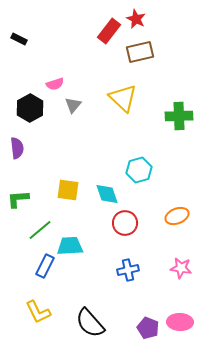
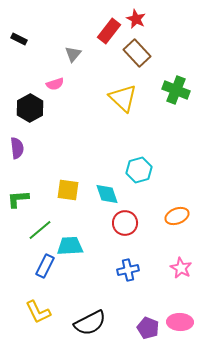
brown rectangle: moved 3 px left, 1 px down; rotated 60 degrees clockwise
gray triangle: moved 51 px up
green cross: moved 3 px left, 26 px up; rotated 24 degrees clockwise
pink star: rotated 20 degrees clockwise
black semicircle: rotated 76 degrees counterclockwise
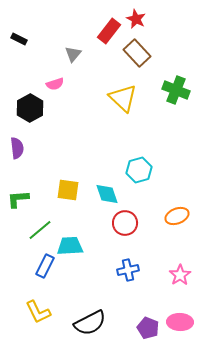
pink star: moved 1 px left, 7 px down; rotated 10 degrees clockwise
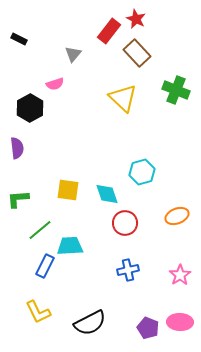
cyan hexagon: moved 3 px right, 2 px down
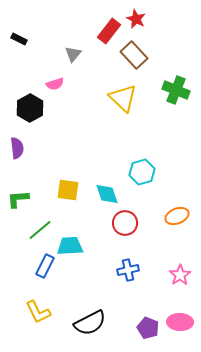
brown rectangle: moved 3 px left, 2 px down
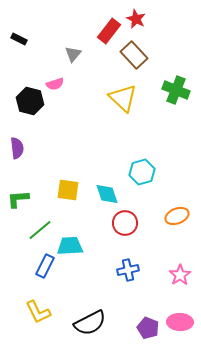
black hexagon: moved 7 px up; rotated 16 degrees counterclockwise
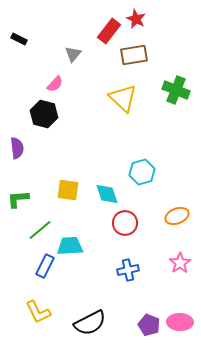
brown rectangle: rotated 56 degrees counterclockwise
pink semicircle: rotated 30 degrees counterclockwise
black hexagon: moved 14 px right, 13 px down
pink star: moved 12 px up
purple pentagon: moved 1 px right, 3 px up
